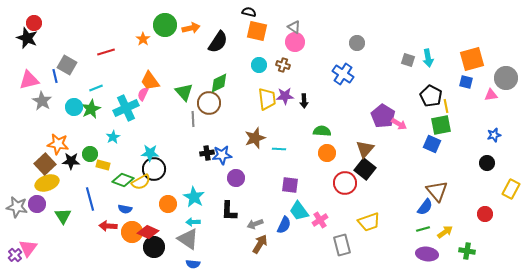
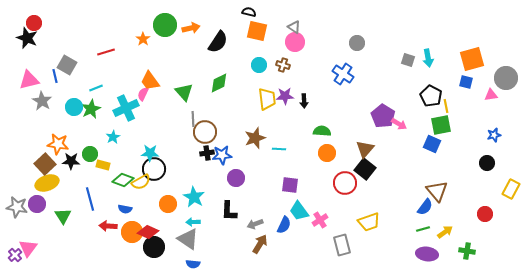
brown circle at (209, 103): moved 4 px left, 29 px down
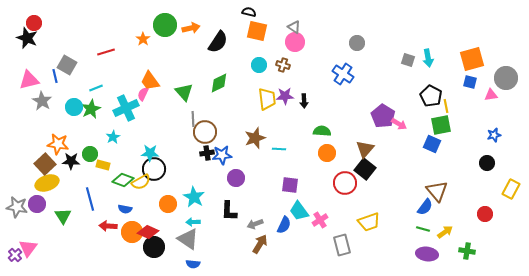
blue square at (466, 82): moved 4 px right
green line at (423, 229): rotated 32 degrees clockwise
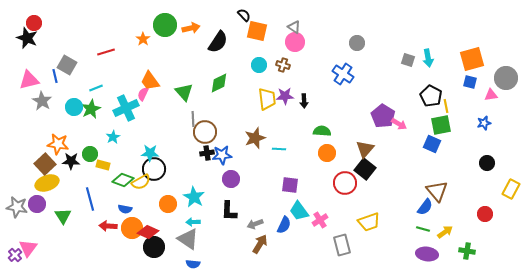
black semicircle at (249, 12): moved 5 px left, 3 px down; rotated 32 degrees clockwise
blue star at (494, 135): moved 10 px left, 12 px up
purple circle at (236, 178): moved 5 px left, 1 px down
orange circle at (132, 232): moved 4 px up
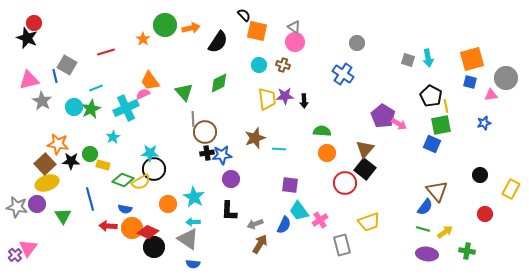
pink semicircle at (143, 94): rotated 40 degrees clockwise
black circle at (487, 163): moved 7 px left, 12 px down
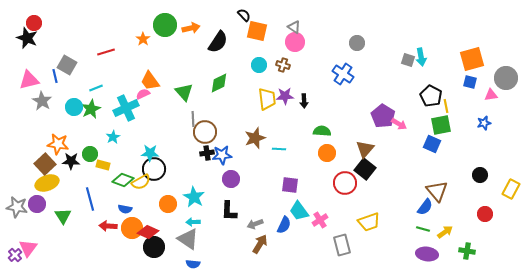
cyan arrow at (428, 58): moved 7 px left, 1 px up
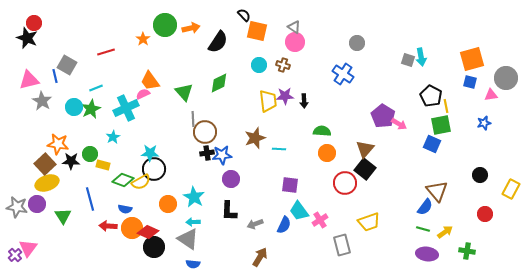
yellow trapezoid at (267, 99): moved 1 px right, 2 px down
brown arrow at (260, 244): moved 13 px down
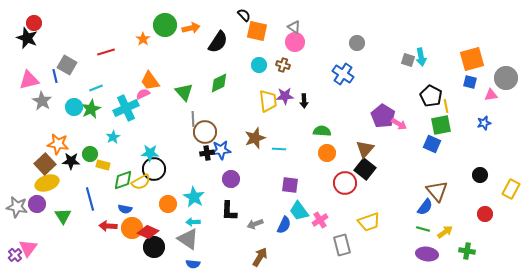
blue star at (222, 155): moved 1 px left, 5 px up
green diamond at (123, 180): rotated 40 degrees counterclockwise
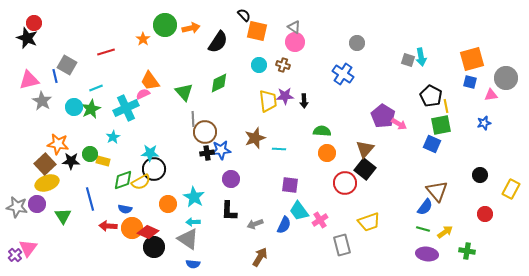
yellow rectangle at (103, 165): moved 4 px up
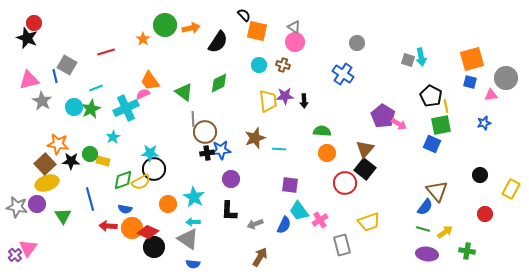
green triangle at (184, 92): rotated 12 degrees counterclockwise
